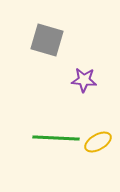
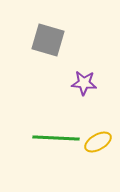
gray square: moved 1 px right
purple star: moved 3 px down
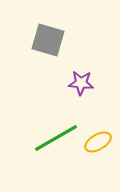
purple star: moved 3 px left
green line: rotated 33 degrees counterclockwise
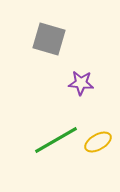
gray square: moved 1 px right, 1 px up
green line: moved 2 px down
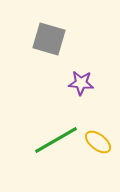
yellow ellipse: rotated 68 degrees clockwise
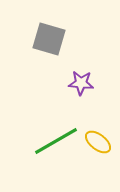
green line: moved 1 px down
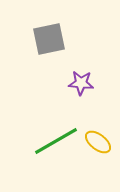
gray square: rotated 28 degrees counterclockwise
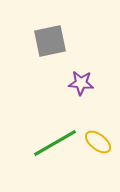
gray square: moved 1 px right, 2 px down
green line: moved 1 px left, 2 px down
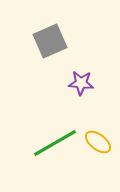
gray square: rotated 12 degrees counterclockwise
